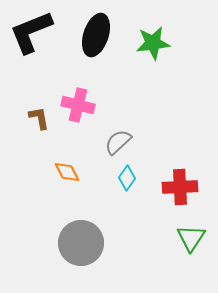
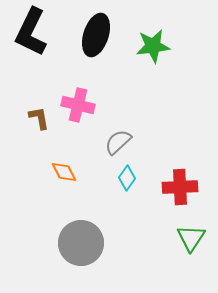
black L-shape: rotated 42 degrees counterclockwise
green star: moved 3 px down
orange diamond: moved 3 px left
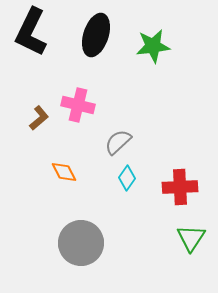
brown L-shape: rotated 60 degrees clockwise
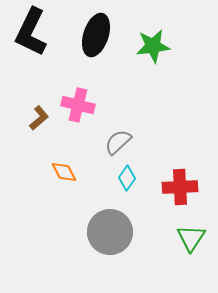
gray circle: moved 29 px right, 11 px up
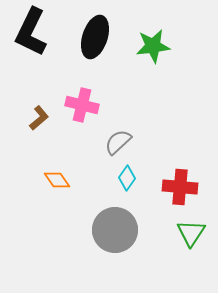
black ellipse: moved 1 px left, 2 px down
pink cross: moved 4 px right
orange diamond: moved 7 px left, 8 px down; rotated 8 degrees counterclockwise
red cross: rotated 8 degrees clockwise
gray circle: moved 5 px right, 2 px up
green triangle: moved 5 px up
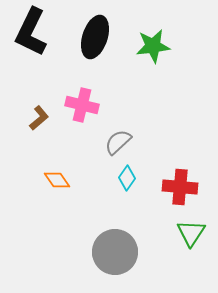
gray circle: moved 22 px down
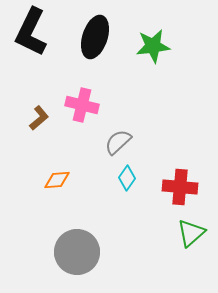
orange diamond: rotated 60 degrees counterclockwise
green triangle: rotated 16 degrees clockwise
gray circle: moved 38 px left
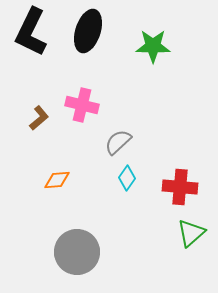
black ellipse: moved 7 px left, 6 px up
green star: rotated 8 degrees clockwise
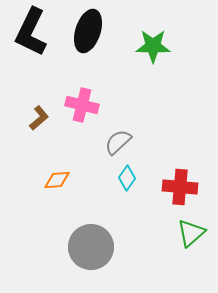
gray circle: moved 14 px right, 5 px up
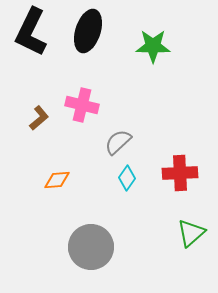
red cross: moved 14 px up; rotated 8 degrees counterclockwise
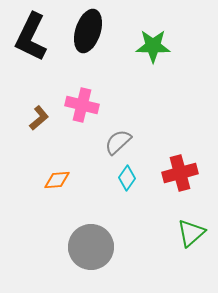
black L-shape: moved 5 px down
red cross: rotated 12 degrees counterclockwise
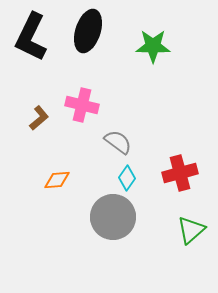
gray semicircle: rotated 80 degrees clockwise
green triangle: moved 3 px up
gray circle: moved 22 px right, 30 px up
